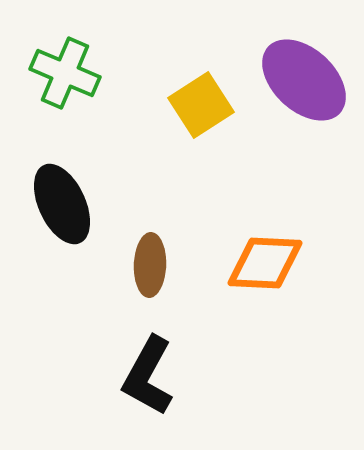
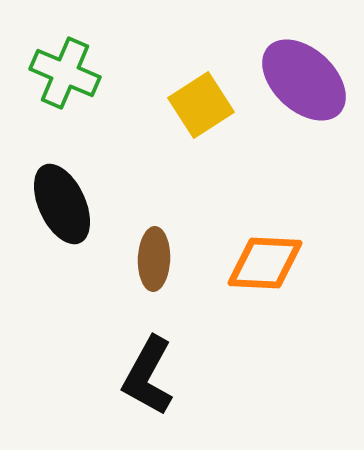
brown ellipse: moved 4 px right, 6 px up
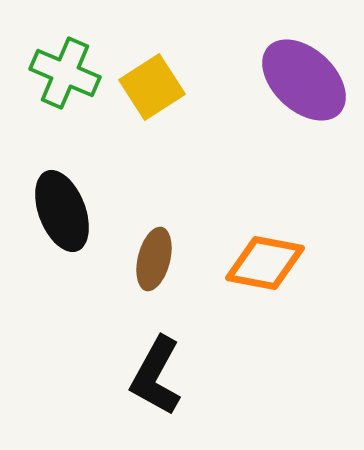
yellow square: moved 49 px left, 18 px up
black ellipse: moved 7 px down; rotated 4 degrees clockwise
brown ellipse: rotated 12 degrees clockwise
orange diamond: rotated 8 degrees clockwise
black L-shape: moved 8 px right
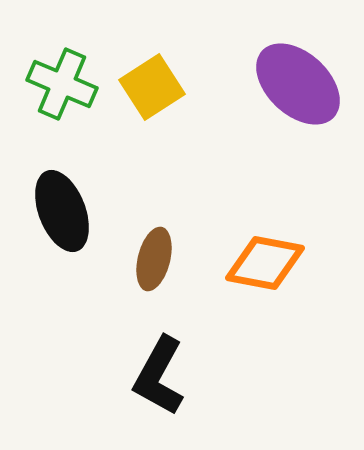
green cross: moved 3 px left, 11 px down
purple ellipse: moved 6 px left, 4 px down
black L-shape: moved 3 px right
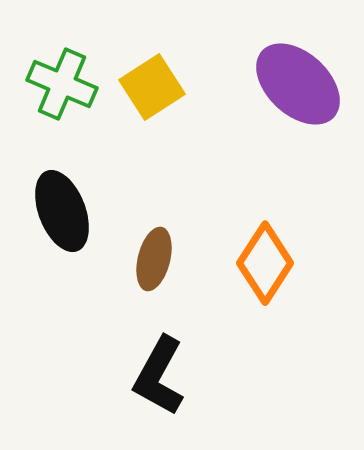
orange diamond: rotated 68 degrees counterclockwise
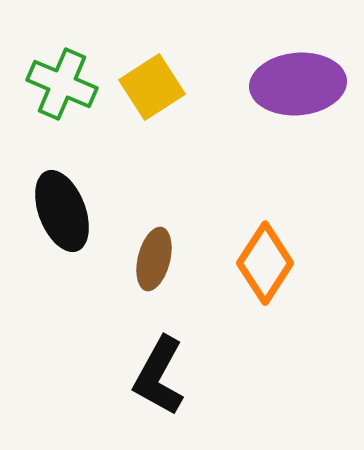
purple ellipse: rotated 48 degrees counterclockwise
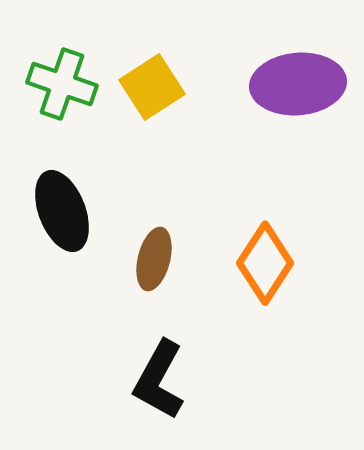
green cross: rotated 4 degrees counterclockwise
black L-shape: moved 4 px down
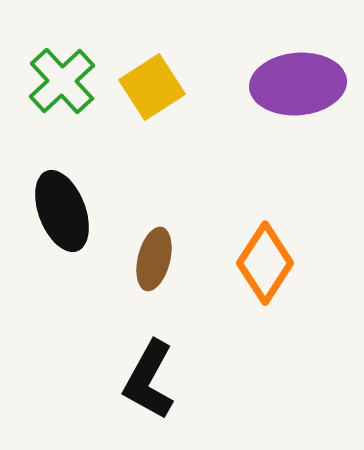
green cross: moved 3 px up; rotated 28 degrees clockwise
black L-shape: moved 10 px left
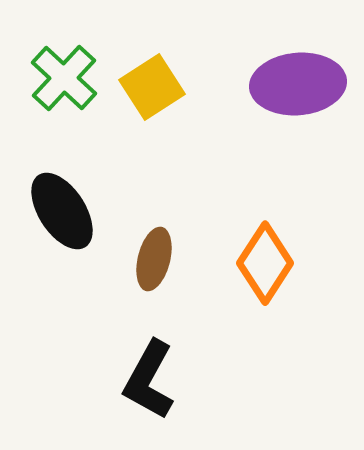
green cross: moved 2 px right, 3 px up; rotated 4 degrees counterclockwise
black ellipse: rotated 12 degrees counterclockwise
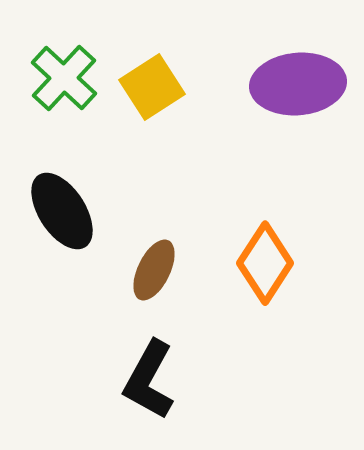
brown ellipse: moved 11 px down; rotated 12 degrees clockwise
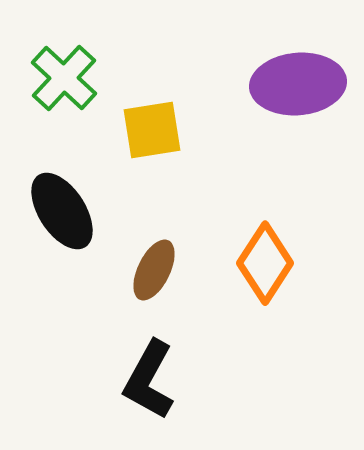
yellow square: moved 43 px down; rotated 24 degrees clockwise
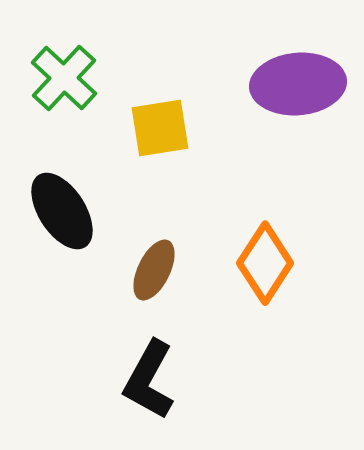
yellow square: moved 8 px right, 2 px up
